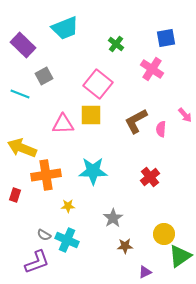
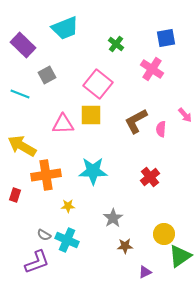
gray square: moved 3 px right, 1 px up
yellow arrow: moved 2 px up; rotated 8 degrees clockwise
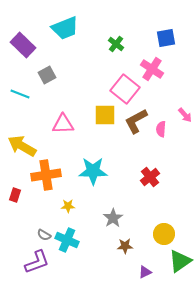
pink square: moved 27 px right, 5 px down
yellow square: moved 14 px right
green triangle: moved 5 px down
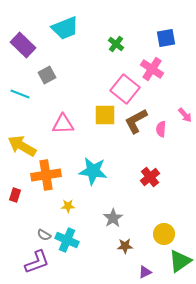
cyan star: rotated 8 degrees clockwise
